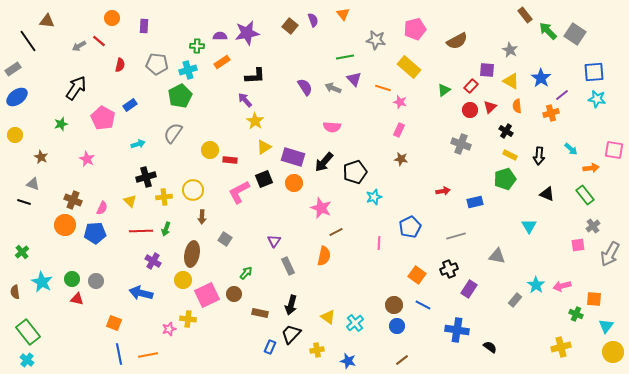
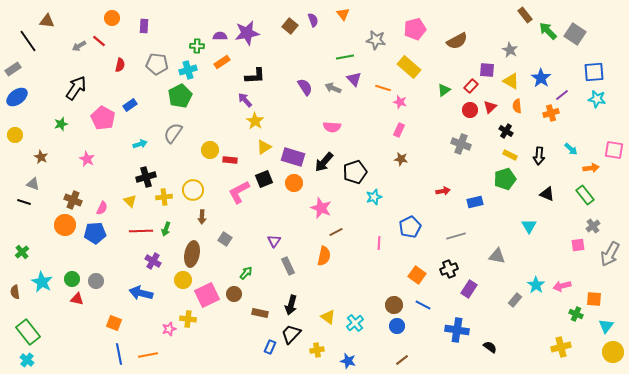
cyan arrow at (138, 144): moved 2 px right
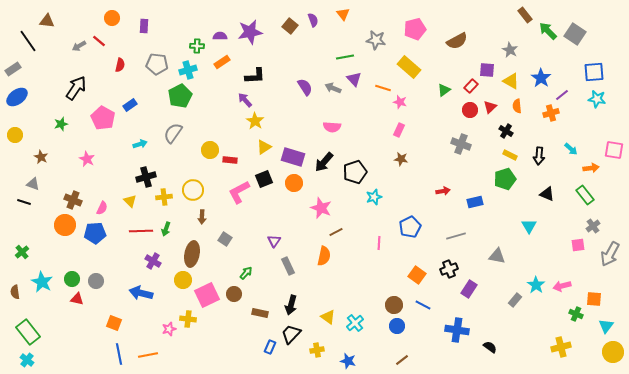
purple star at (247, 33): moved 3 px right, 1 px up
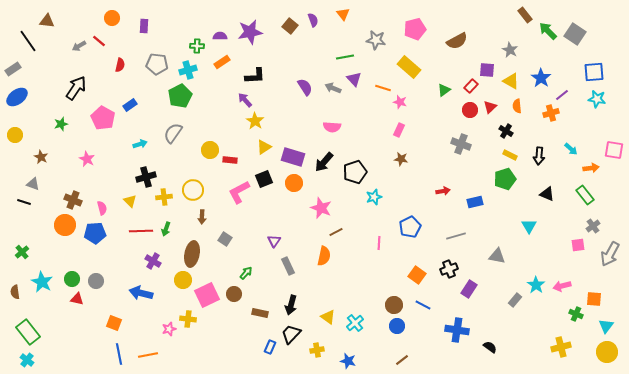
pink semicircle at (102, 208): rotated 40 degrees counterclockwise
yellow circle at (613, 352): moved 6 px left
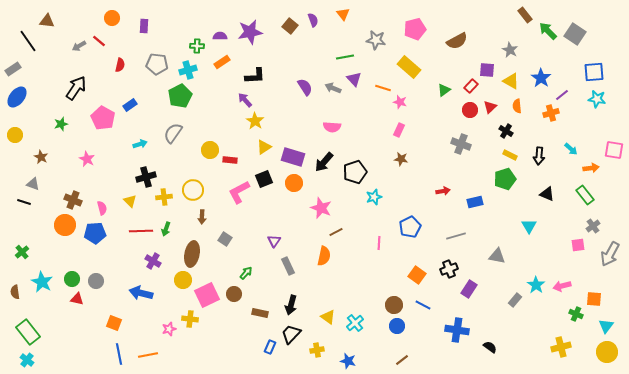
blue ellipse at (17, 97): rotated 15 degrees counterclockwise
yellow cross at (188, 319): moved 2 px right
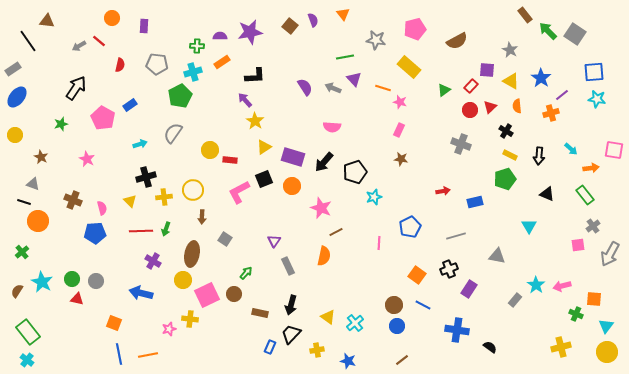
cyan cross at (188, 70): moved 5 px right, 2 px down
orange circle at (294, 183): moved 2 px left, 3 px down
orange circle at (65, 225): moved 27 px left, 4 px up
brown semicircle at (15, 292): moved 2 px right, 1 px up; rotated 40 degrees clockwise
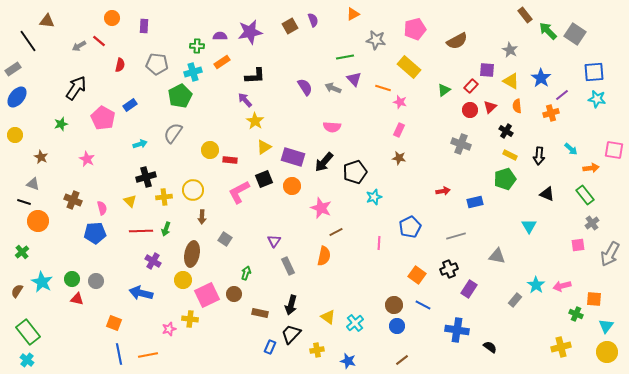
orange triangle at (343, 14): moved 10 px right; rotated 40 degrees clockwise
brown square at (290, 26): rotated 21 degrees clockwise
brown star at (401, 159): moved 2 px left, 1 px up
gray cross at (593, 226): moved 1 px left, 3 px up
green arrow at (246, 273): rotated 24 degrees counterclockwise
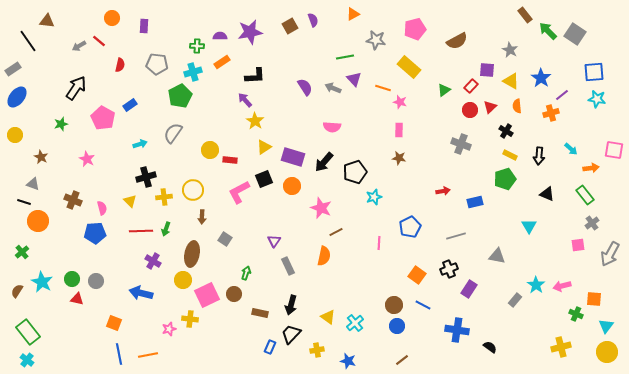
pink rectangle at (399, 130): rotated 24 degrees counterclockwise
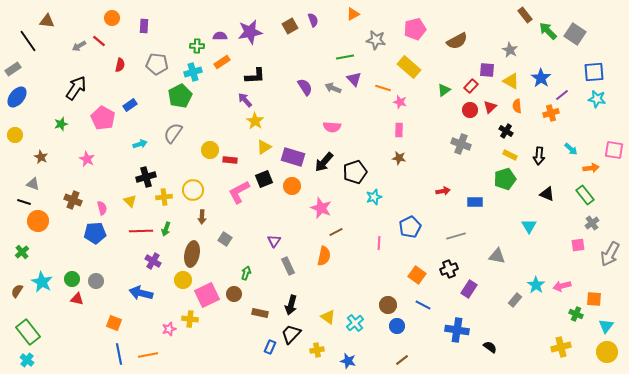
blue rectangle at (475, 202): rotated 14 degrees clockwise
brown circle at (394, 305): moved 6 px left
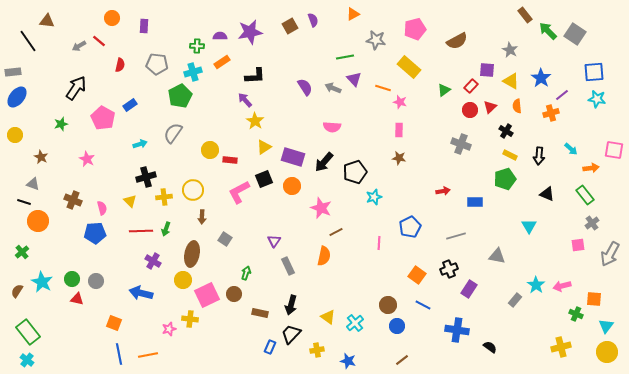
gray rectangle at (13, 69): moved 3 px down; rotated 28 degrees clockwise
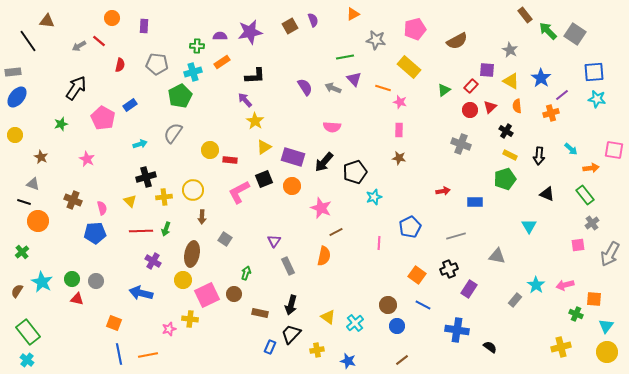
pink arrow at (562, 286): moved 3 px right, 1 px up
